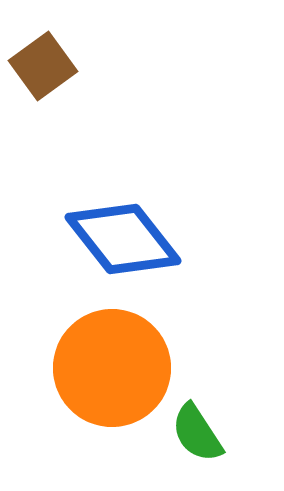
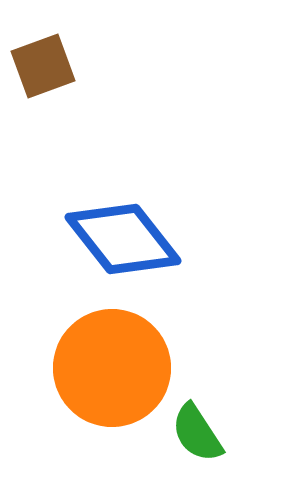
brown square: rotated 16 degrees clockwise
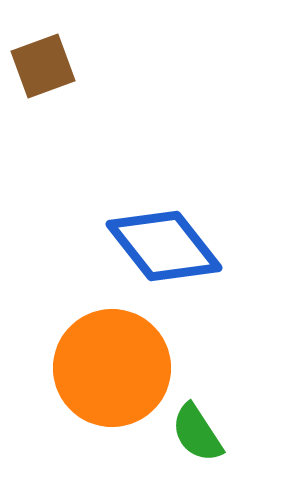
blue diamond: moved 41 px right, 7 px down
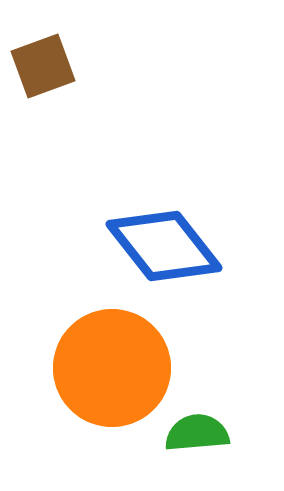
green semicircle: rotated 118 degrees clockwise
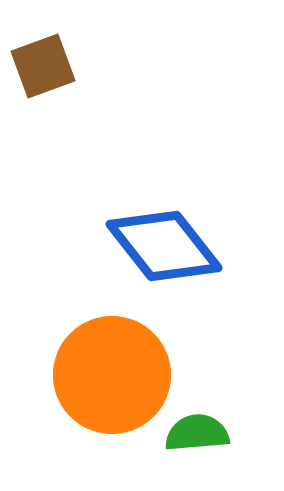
orange circle: moved 7 px down
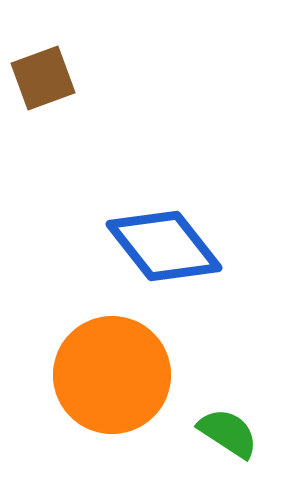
brown square: moved 12 px down
green semicircle: moved 31 px right; rotated 38 degrees clockwise
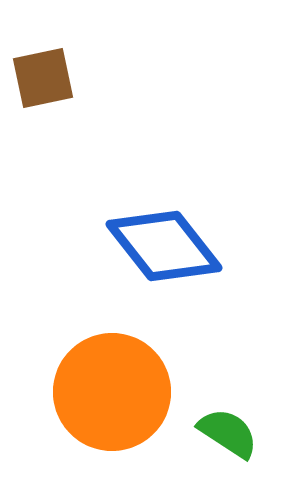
brown square: rotated 8 degrees clockwise
orange circle: moved 17 px down
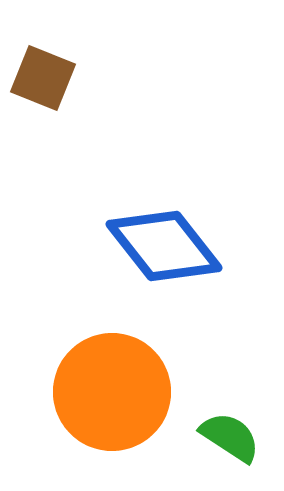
brown square: rotated 34 degrees clockwise
green semicircle: moved 2 px right, 4 px down
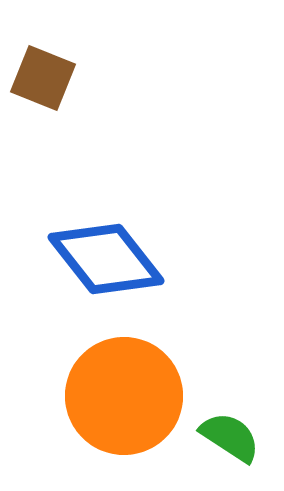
blue diamond: moved 58 px left, 13 px down
orange circle: moved 12 px right, 4 px down
